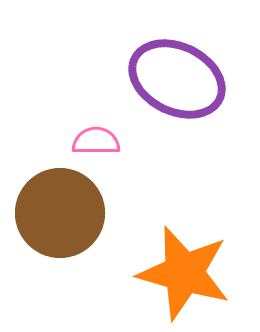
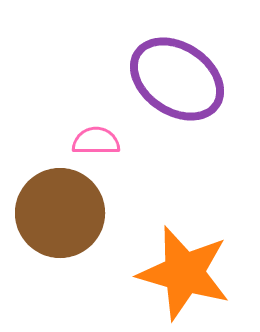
purple ellipse: rotated 8 degrees clockwise
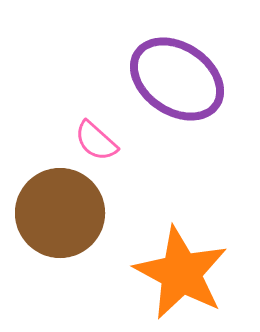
pink semicircle: rotated 138 degrees counterclockwise
orange star: moved 3 px left; rotated 12 degrees clockwise
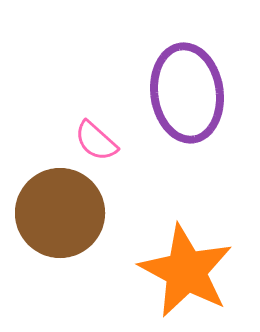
purple ellipse: moved 10 px right, 14 px down; rotated 48 degrees clockwise
orange star: moved 5 px right, 2 px up
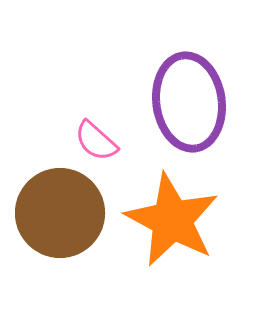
purple ellipse: moved 2 px right, 9 px down
orange star: moved 14 px left, 51 px up
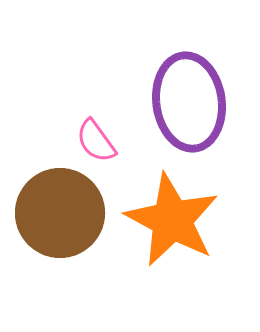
pink semicircle: rotated 12 degrees clockwise
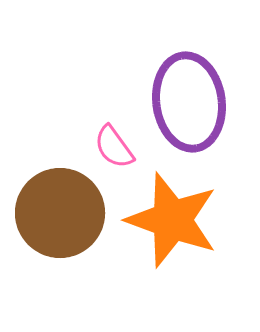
pink semicircle: moved 18 px right, 6 px down
orange star: rotated 8 degrees counterclockwise
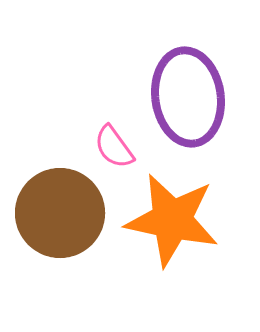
purple ellipse: moved 1 px left, 5 px up
orange star: rotated 8 degrees counterclockwise
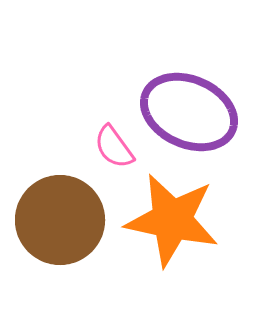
purple ellipse: moved 1 px right, 15 px down; rotated 58 degrees counterclockwise
brown circle: moved 7 px down
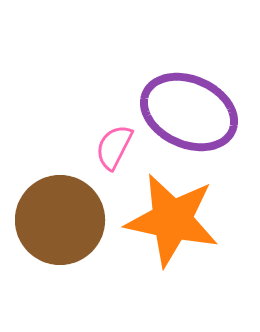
pink semicircle: rotated 63 degrees clockwise
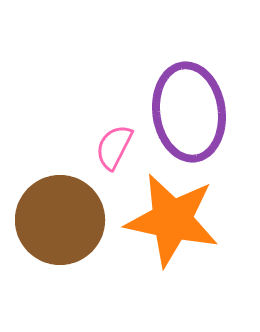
purple ellipse: rotated 58 degrees clockwise
